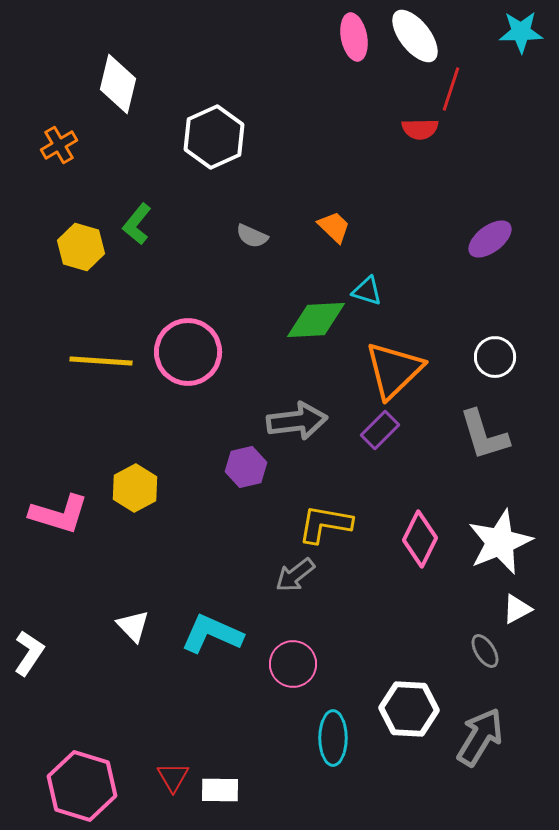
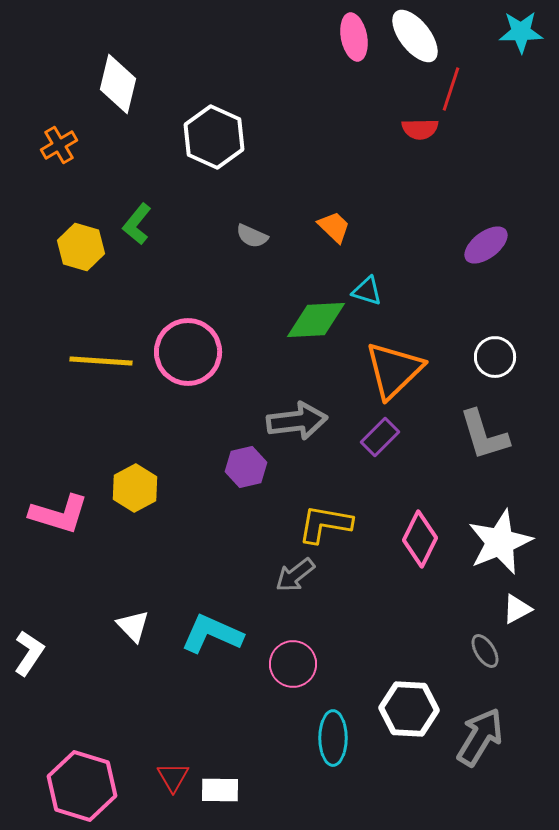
white hexagon at (214, 137): rotated 12 degrees counterclockwise
purple ellipse at (490, 239): moved 4 px left, 6 px down
purple rectangle at (380, 430): moved 7 px down
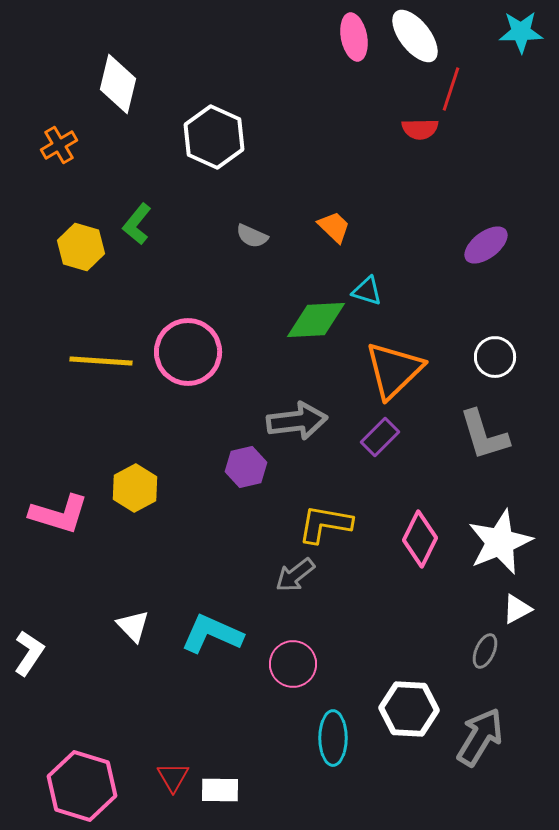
gray ellipse at (485, 651): rotated 56 degrees clockwise
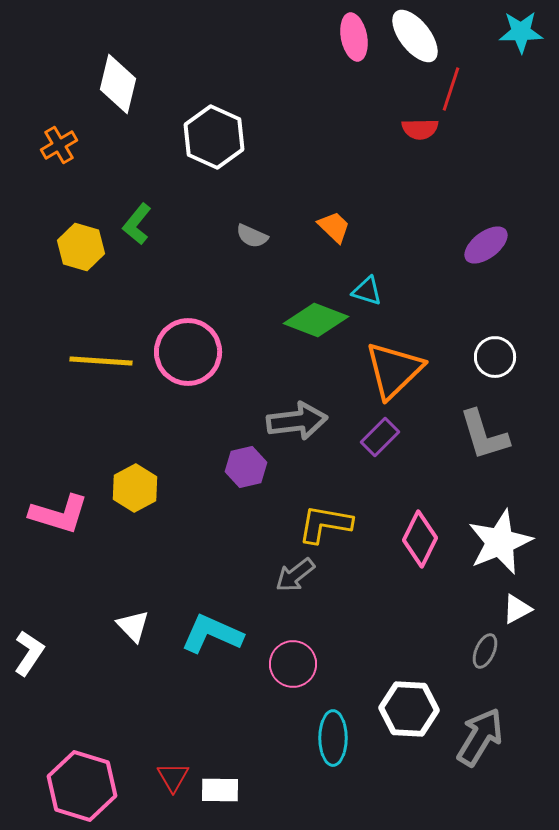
green diamond at (316, 320): rotated 24 degrees clockwise
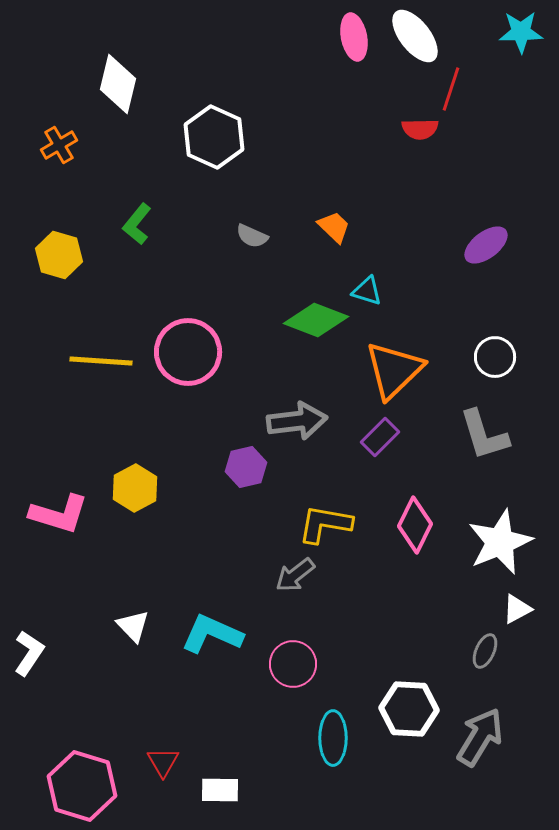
yellow hexagon at (81, 247): moved 22 px left, 8 px down
pink diamond at (420, 539): moved 5 px left, 14 px up
red triangle at (173, 777): moved 10 px left, 15 px up
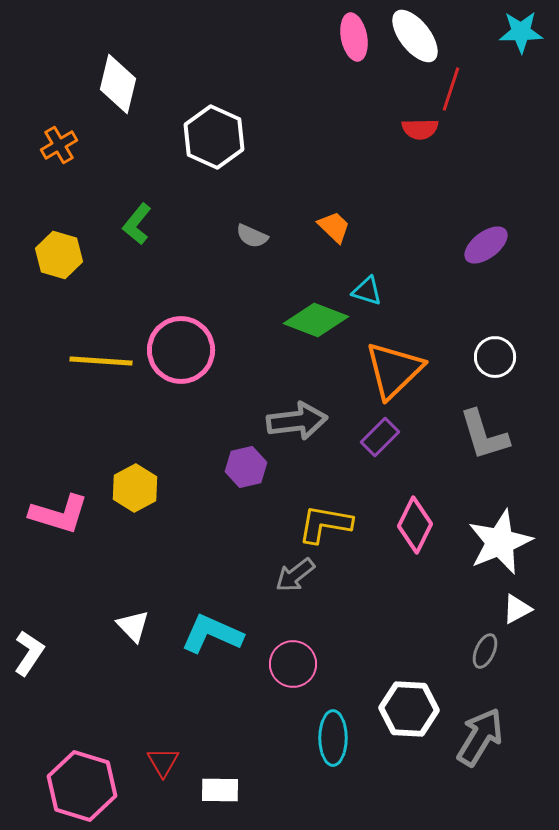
pink circle at (188, 352): moved 7 px left, 2 px up
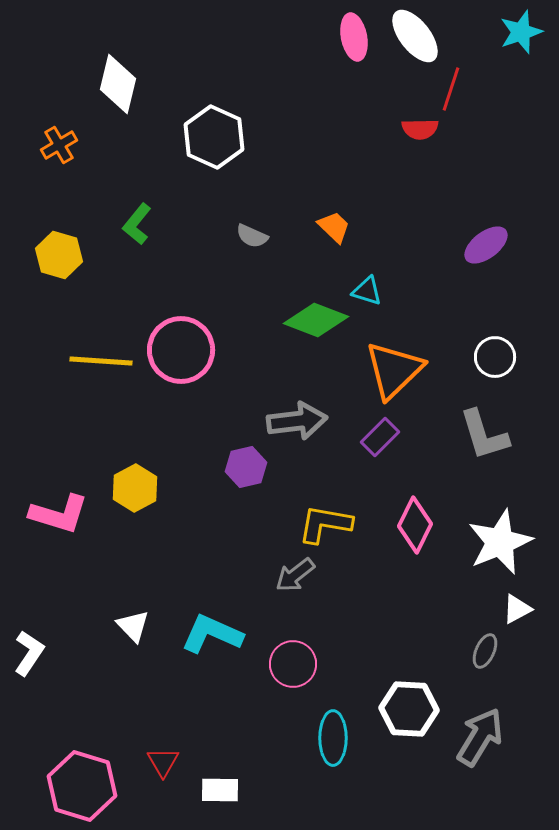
cyan star at (521, 32): rotated 18 degrees counterclockwise
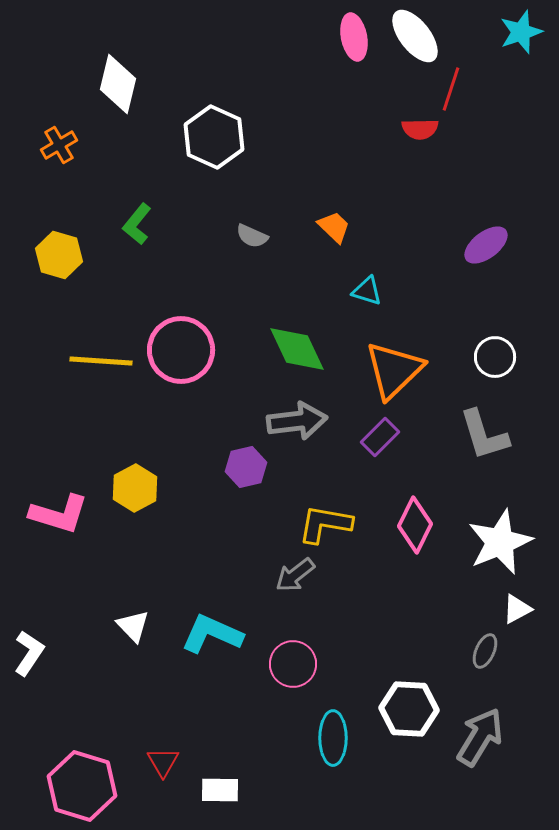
green diamond at (316, 320): moved 19 px left, 29 px down; rotated 44 degrees clockwise
